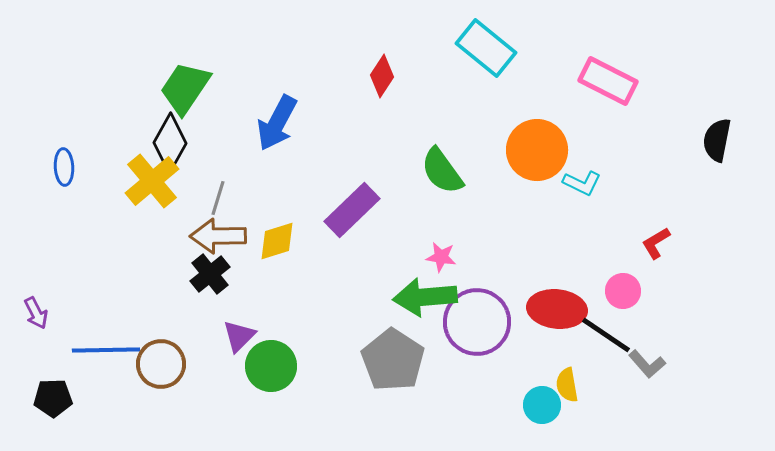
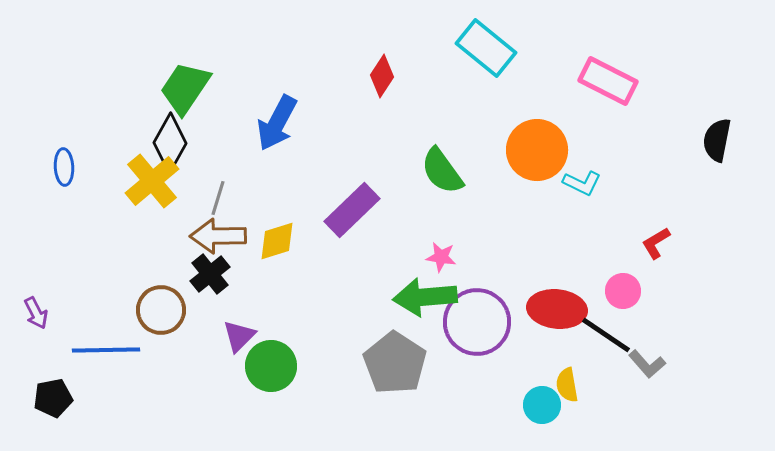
gray pentagon: moved 2 px right, 3 px down
brown circle: moved 54 px up
black pentagon: rotated 9 degrees counterclockwise
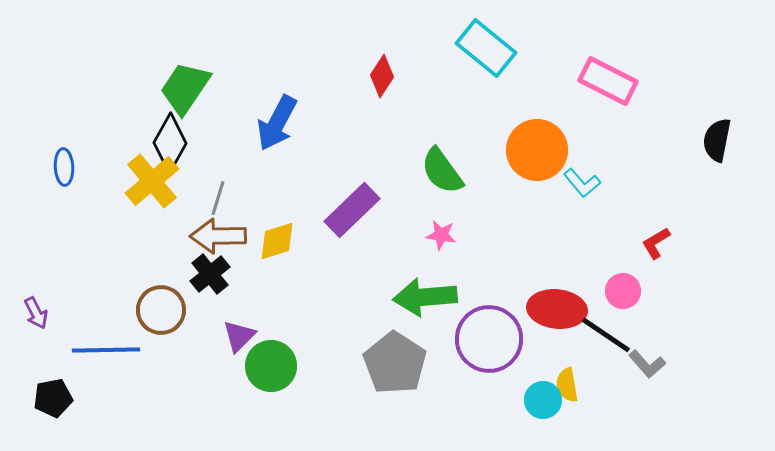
cyan L-shape: rotated 24 degrees clockwise
pink star: moved 22 px up
purple circle: moved 12 px right, 17 px down
cyan circle: moved 1 px right, 5 px up
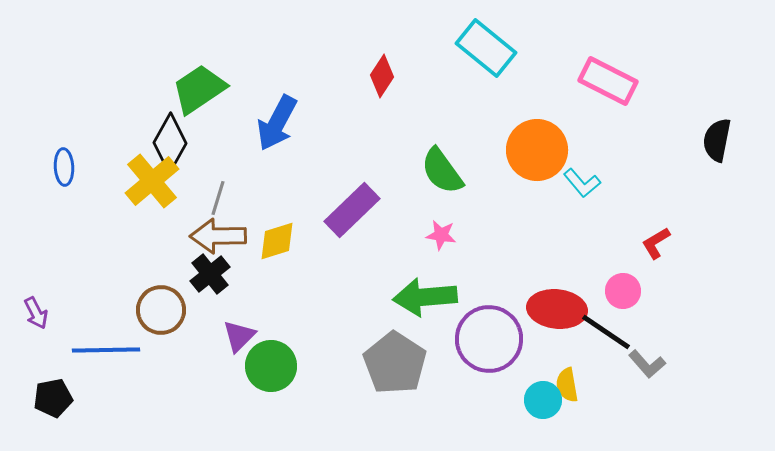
green trapezoid: moved 14 px right, 1 px down; rotated 22 degrees clockwise
black line: moved 3 px up
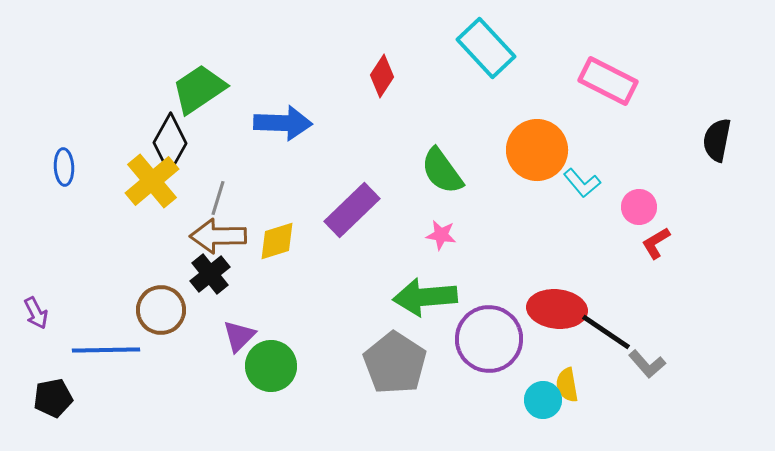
cyan rectangle: rotated 8 degrees clockwise
blue arrow: moved 6 px right; rotated 116 degrees counterclockwise
pink circle: moved 16 px right, 84 px up
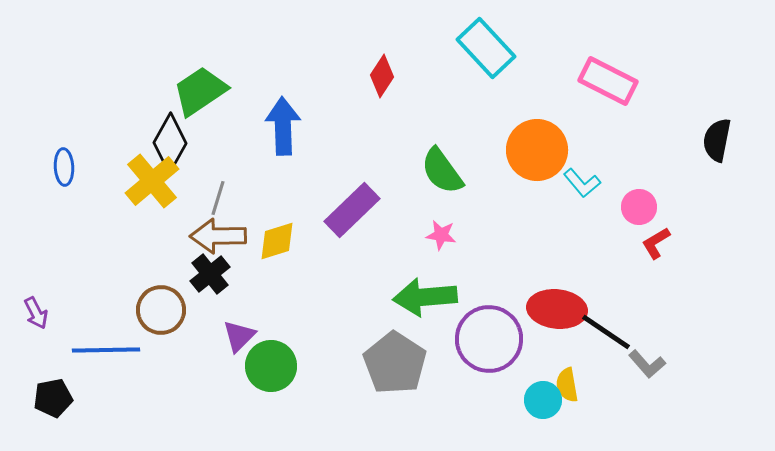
green trapezoid: moved 1 px right, 2 px down
blue arrow: moved 3 px down; rotated 94 degrees counterclockwise
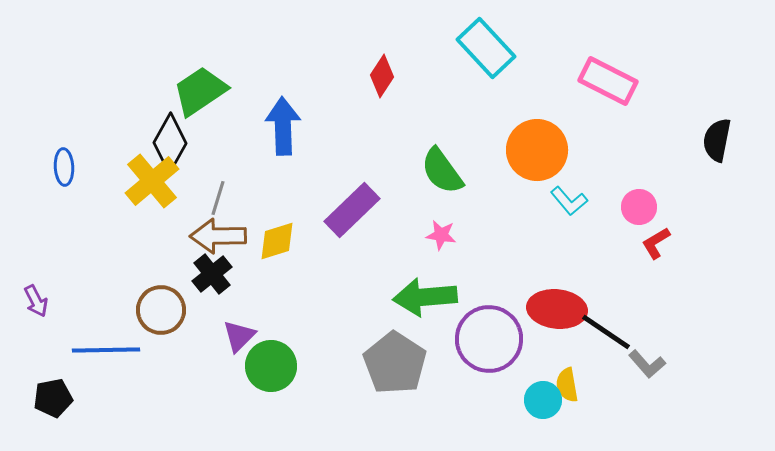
cyan L-shape: moved 13 px left, 18 px down
black cross: moved 2 px right
purple arrow: moved 12 px up
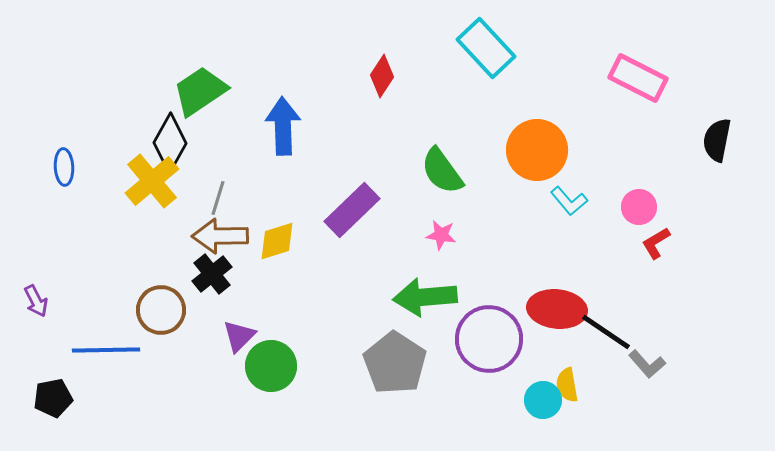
pink rectangle: moved 30 px right, 3 px up
brown arrow: moved 2 px right
